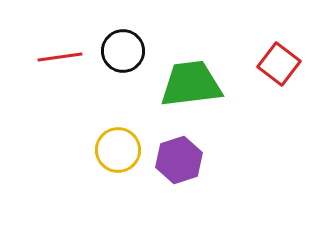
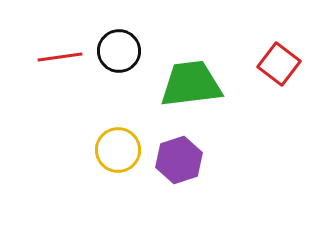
black circle: moved 4 px left
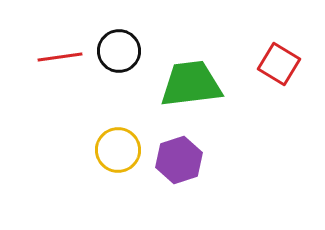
red square: rotated 6 degrees counterclockwise
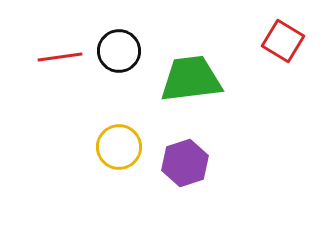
red square: moved 4 px right, 23 px up
green trapezoid: moved 5 px up
yellow circle: moved 1 px right, 3 px up
purple hexagon: moved 6 px right, 3 px down
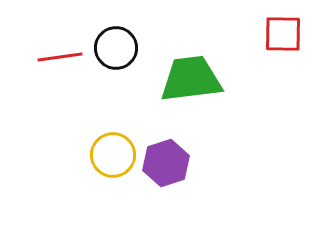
red square: moved 7 px up; rotated 30 degrees counterclockwise
black circle: moved 3 px left, 3 px up
yellow circle: moved 6 px left, 8 px down
purple hexagon: moved 19 px left
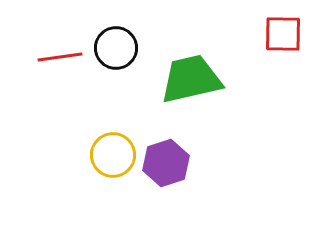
green trapezoid: rotated 6 degrees counterclockwise
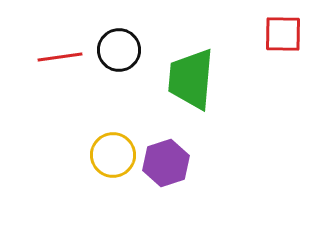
black circle: moved 3 px right, 2 px down
green trapezoid: rotated 72 degrees counterclockwise
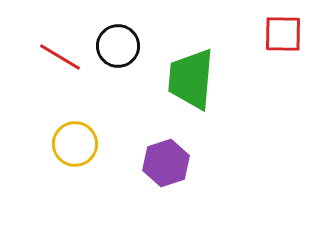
black circle: moved 1 px left, 4 px up
red line: rotated 39 degrees clockwise
yellow circle: moved 38 px left, 11 px up
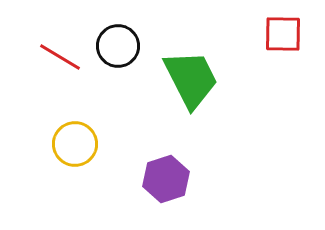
green trapezoid: rotated 148 degrees clockwise
purple hexagon: moved 16 px down
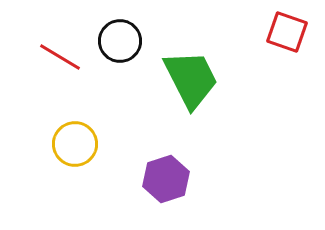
red square: moved 4 px right, 2 px up; rotated 18 degrees clockwise
black circle: moved 2 px right, 5 px up
